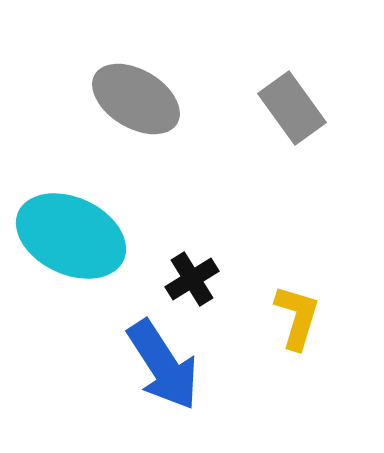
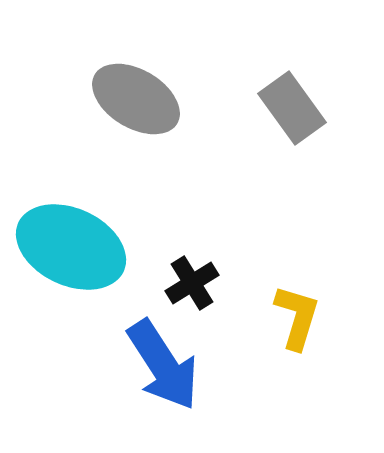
cyan ellipse: moved 11 px down
black cross: moved 4 px down
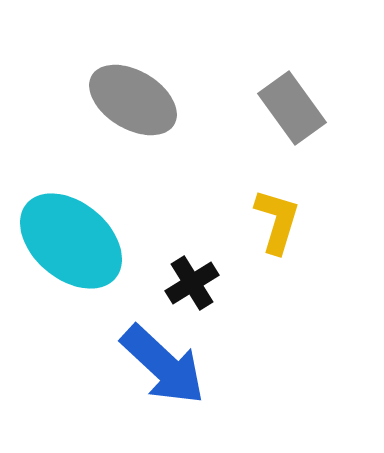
gray ellipse: moved 3 px left, 1 px down
cyan ellipse: moved 6 px up; rotated 15 degrees clockwise
yellow L-shape: moved 20 px left, 96 px up
blue arrow: rotated 14 degrees counterclockwise
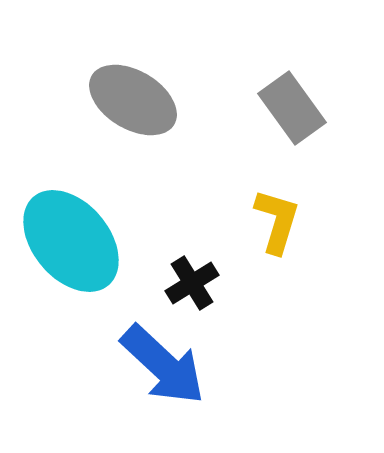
cyan ellipse: rotated 10 degrees clockwise
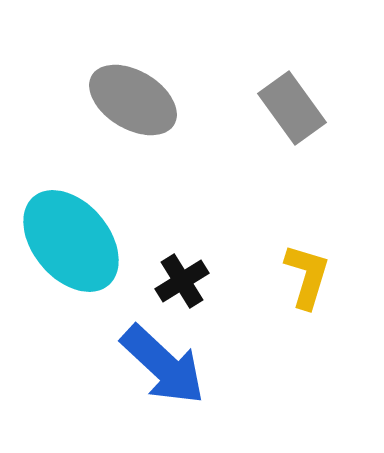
yellow L-shape: moved 30 px right, 55 px down
black cross: moved 10 px left, 2 px up
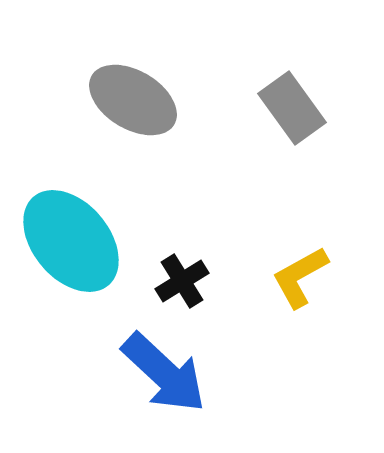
yellow L-shape: moved 7 px left, 1 px down; rotated 136 degrees counterclockwise
blue arrow: moved 1 px right, 8 px down
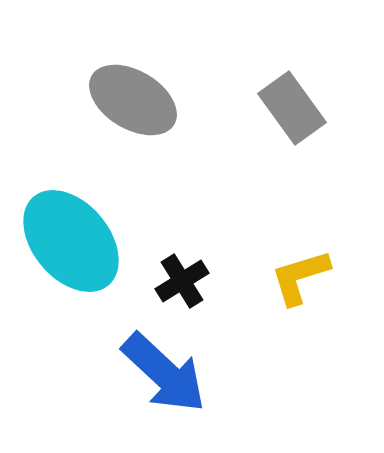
yellow L-shape: rotated 12 degrees clockwise
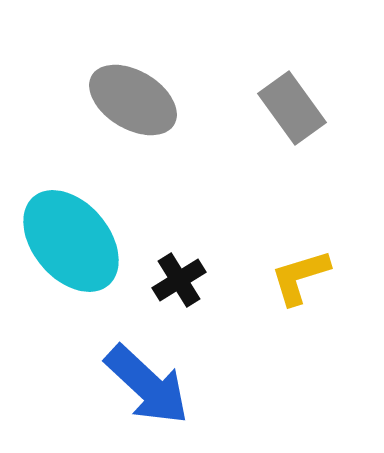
black cross: moved 3 px left, 1 px up
blue arrow: moved 17 px left, 12 px down
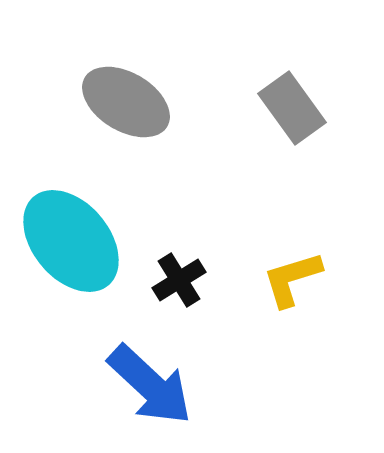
gray ellipse: moved 7 px left, 2 px down
yellow L-shape: moved 8 px left, 2 px down
blue arrow: moved 3 px right
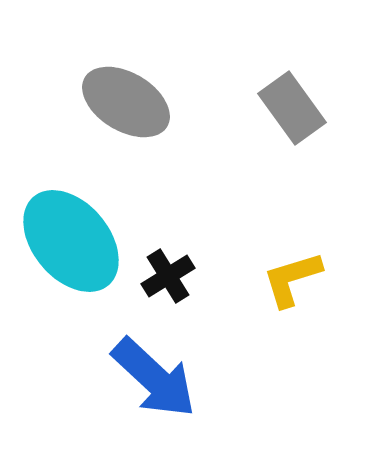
black cross: moved 11 px left, 4 px up
blue arrow: moved 4 px right, 7 px up
